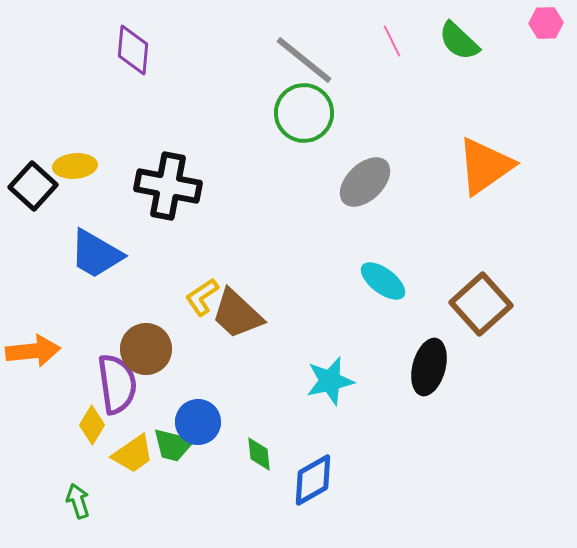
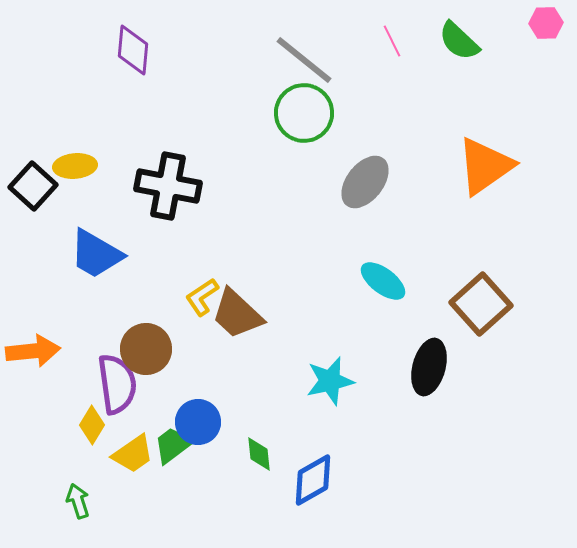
gray ellipse: rotated 8 degrees counterclockwise
green trapezoid: rotated 129 degrees clockwise
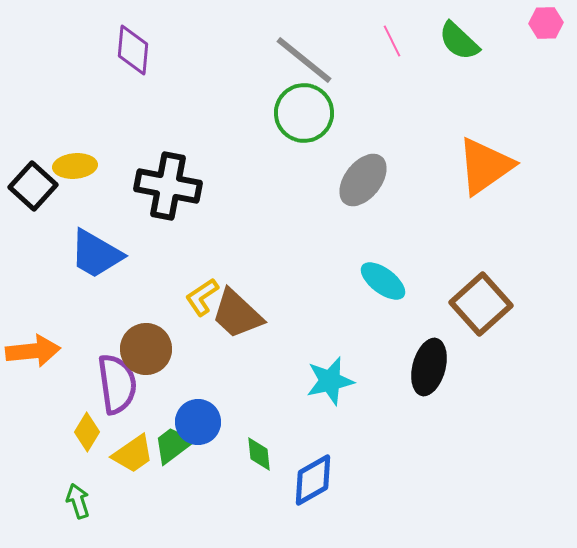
gray ellipse: moved 2 px left, 2 px up
yellow diamond: moved 5 px left, 7 px down
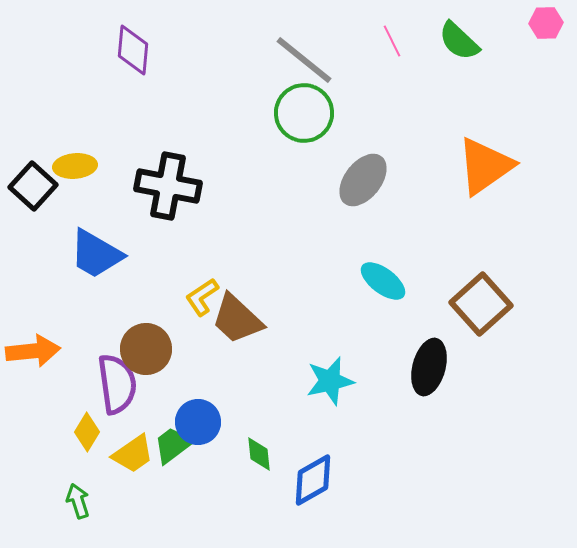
brown trapezoid: moved 5 px down
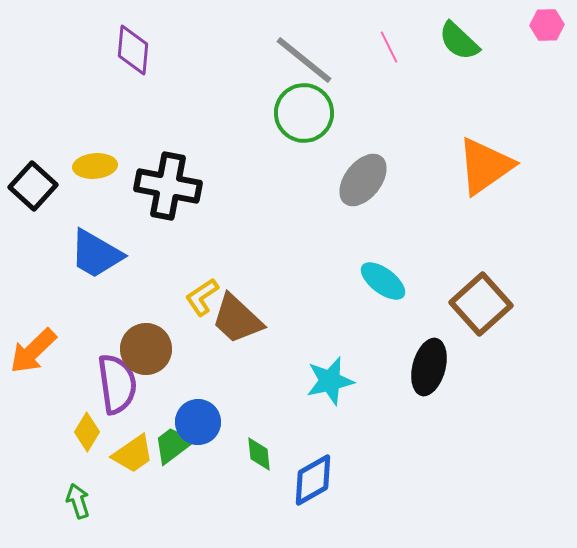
pink hexagon: moved 1 px right, 2 px down
pink line: moved 3 px left, 6 px down
yellow ellipse: moved 20 px right
orange arrow: rotated 142 degrees clockwise
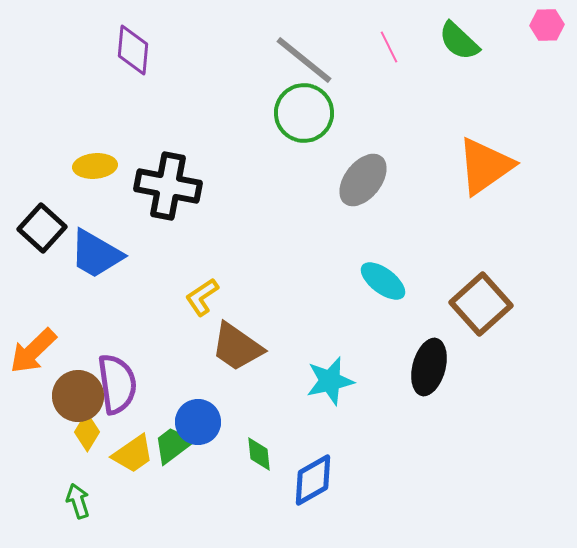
black square: moved 9 px right, 42 px down
brown trapezoid: moved 28 px down; rotated 8 degrees counterclockwise
brown circle: moved 68 px left, 47 px down
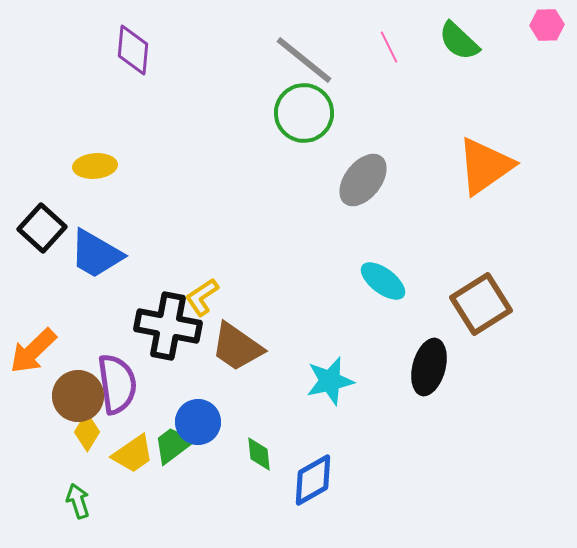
black cross: moved 140 px down
brown square: rotated 10 degrees clockwise
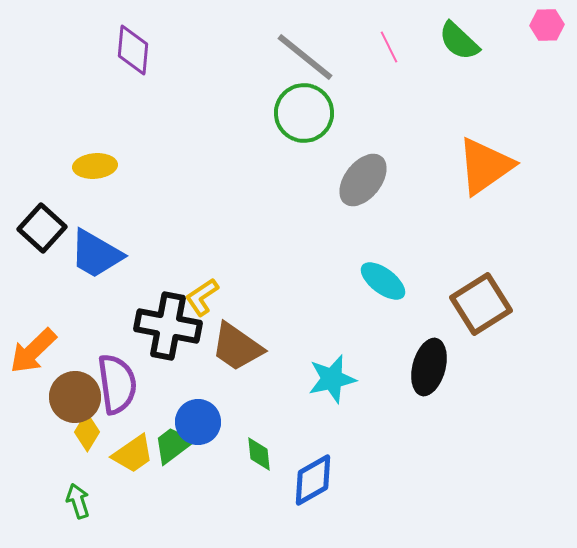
gray line: moved 1 px right, 3 px up
cyan star: moved 2 px right, 2 px up
brown circle: moved 3 px left, 1 px down
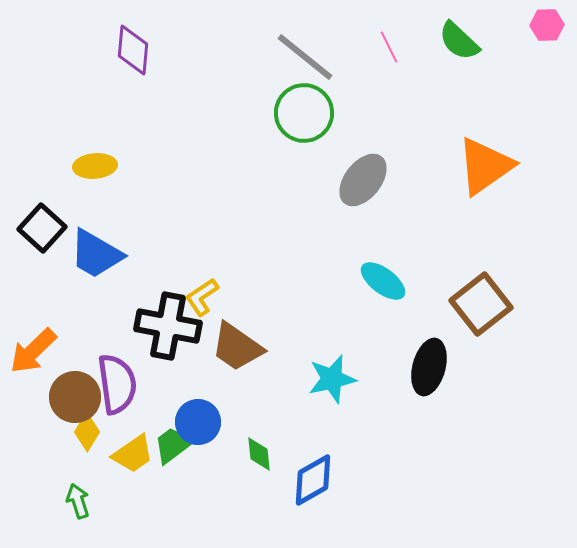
brown square: rotated 6 degrees counterclockwise
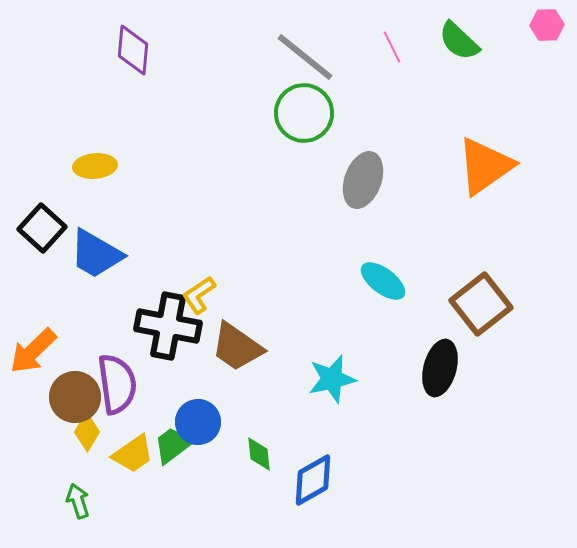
pink line: moved 3 px right
gray ellipse: rotated 18 degrees counterclockwise
yellow L-shape: moved 3 px left, 2 px up
black ellipse: moved 11 px right, 1 px down
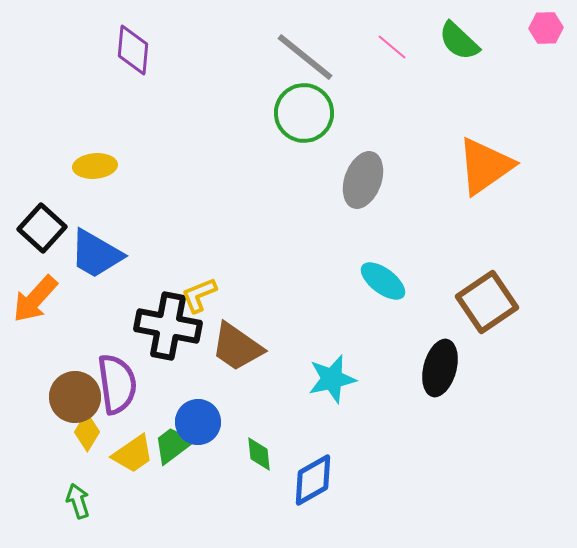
pink hexagon: moved 1 px left, 3 px down
pink line: rotated 24 degrees counterclockwise
yellow L-shape: rotated 12 degrees clockwise
brown square: moved 6 px right, 2 px up; rotated 4 degrees clockwise
orange arrow: moved 2 px right, 52 px up; rotated 4 degrees counterclockwise
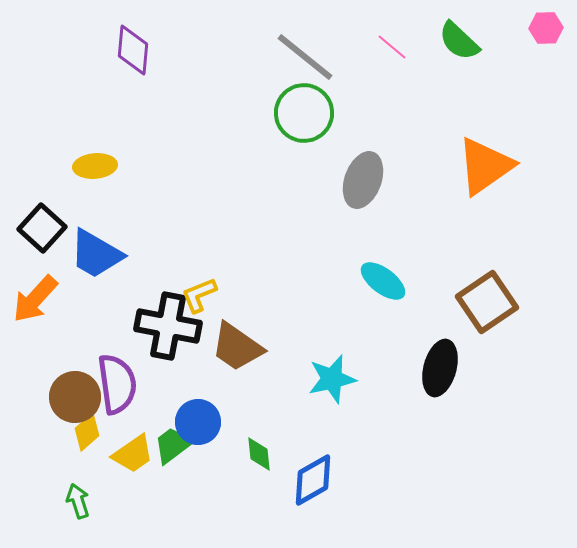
yellow diamond: rotated 18 degrees clockwise
